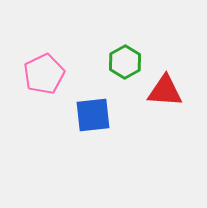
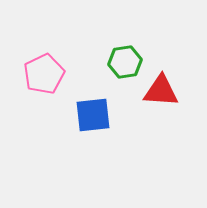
green hexagon: rotated 20 degrees clockwise
red triangle: moved 4 px left
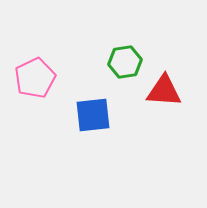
pink pentagon: moved 9 px left, 4 px down
red triangle: moved 3 px right
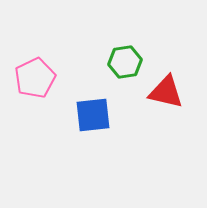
red triangle: moved 2 px right, 1 px down; rotated 9 degrees clockwise
